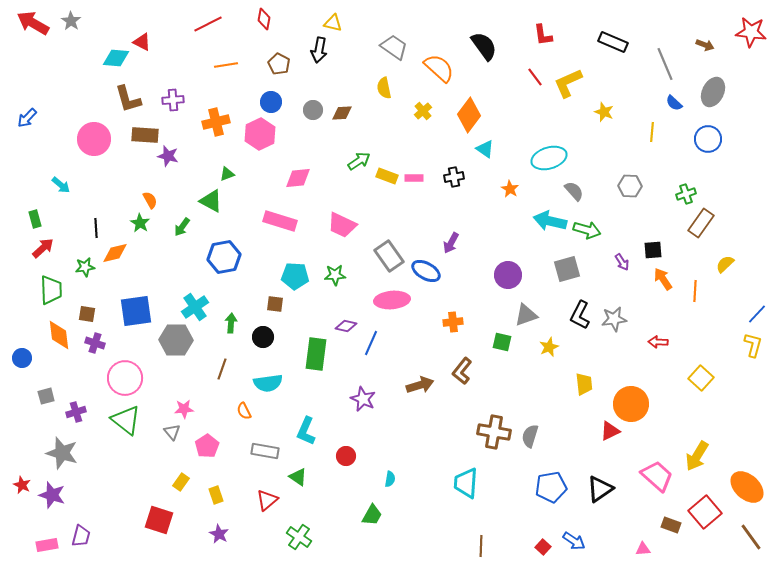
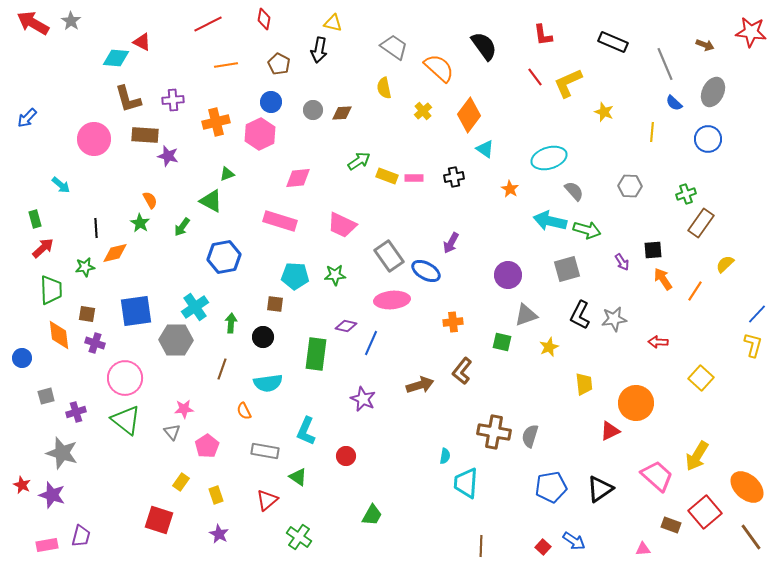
orange line at (695, 291): rotated 30 degrees clockwise
orange circle at (631, 404): moved 5 px right, 1 px up
cyan semicircle at (390, 479): moved 55 px right, 23 px up
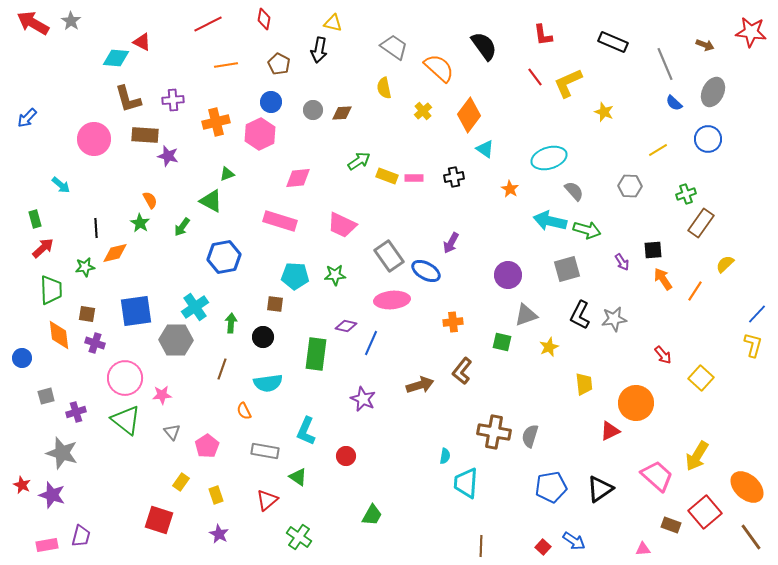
yellow line at (652, 132): moved 6 px right, 18 px down; rotated 54 degrees clockwise
red arrow at (658, 342): moved 5 px right, 13 px down; rotated 132 degrees counterclockwise
pink star at (184, 409): moved 22 px left, 14 px up
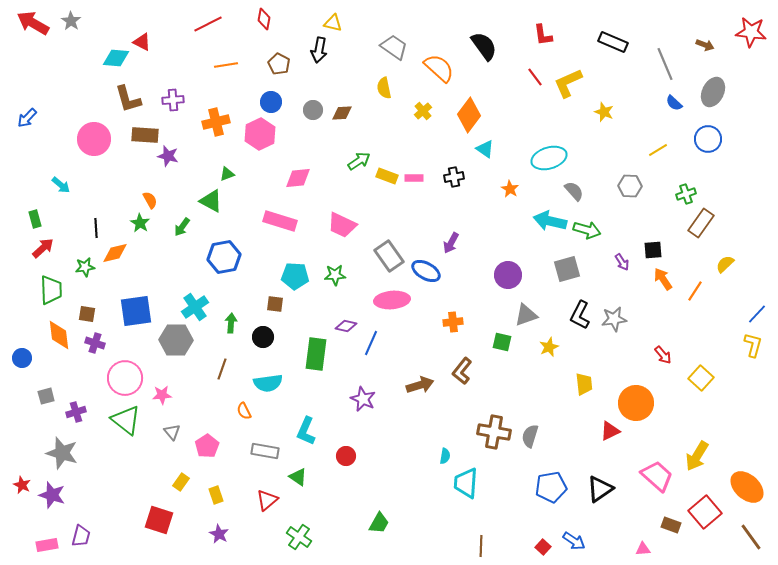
green trapezoid at (372, 515): moved 7 px right, 8 px down
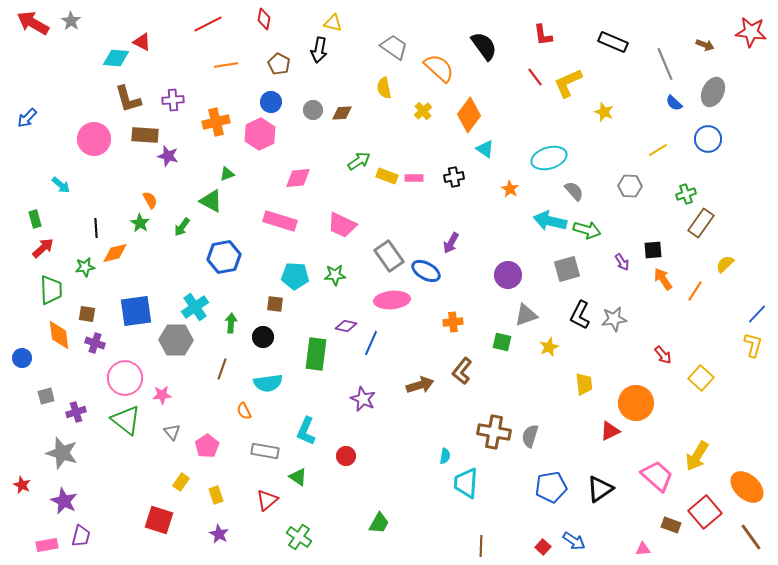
purple star at (52, 495): moved 12 px right, 6 px down; rotated 8 degrees clockwise
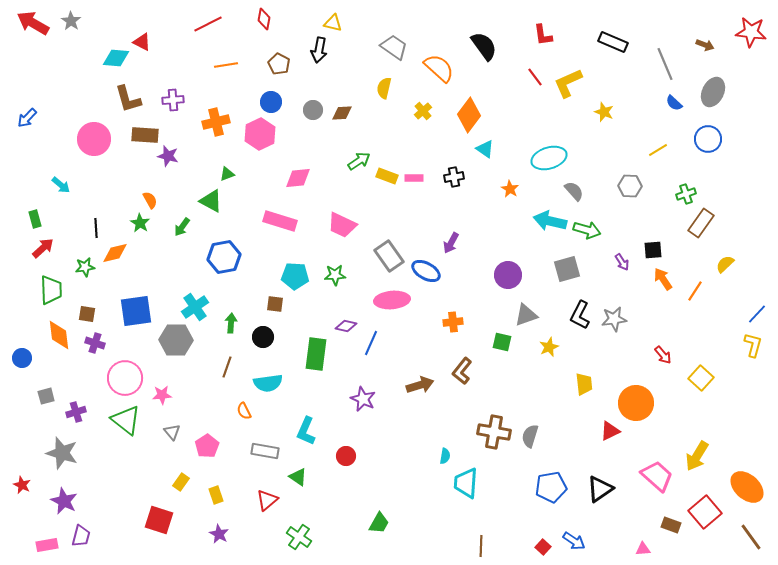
yellow semicircle at (384, 88): rotated 25 degrees clockwise
brown line at (222, 369): moved 5 px right, 2 px up
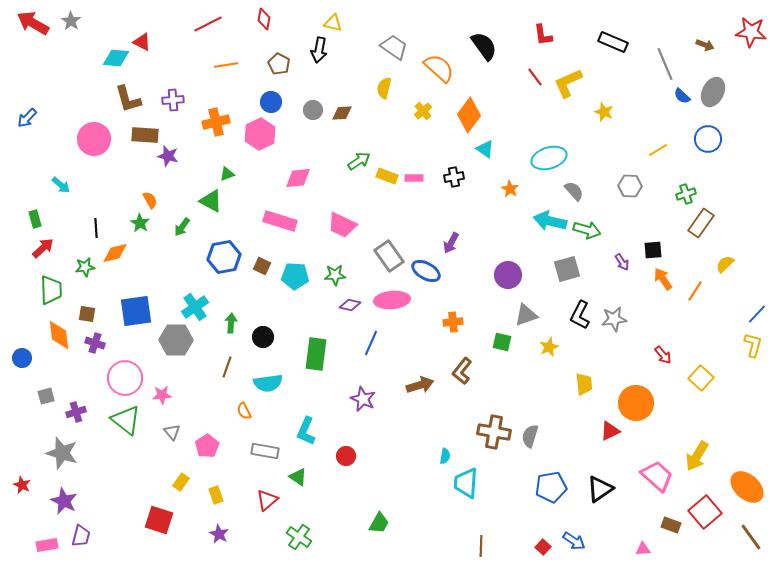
blue semicircle at (674, 103): moved 8 px right, 7 px up
brown square at (275, 304): moved 13 px left, 38 px up; rotated 18 degrees clockwise
purple diamond at (346, 326): moved 4 px right, 21 px up
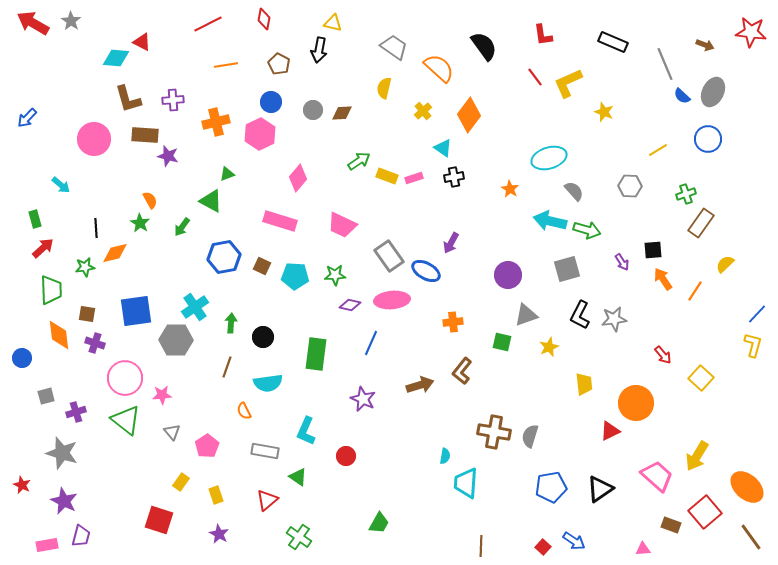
cyan triangle at (485, 149): moved 42 px left, 1 px up
pink diamond at (298, 178): rotated 44 degrees counterclockwise
pink rectangle at (414, 178): rotated 18 degrees counterclockwise
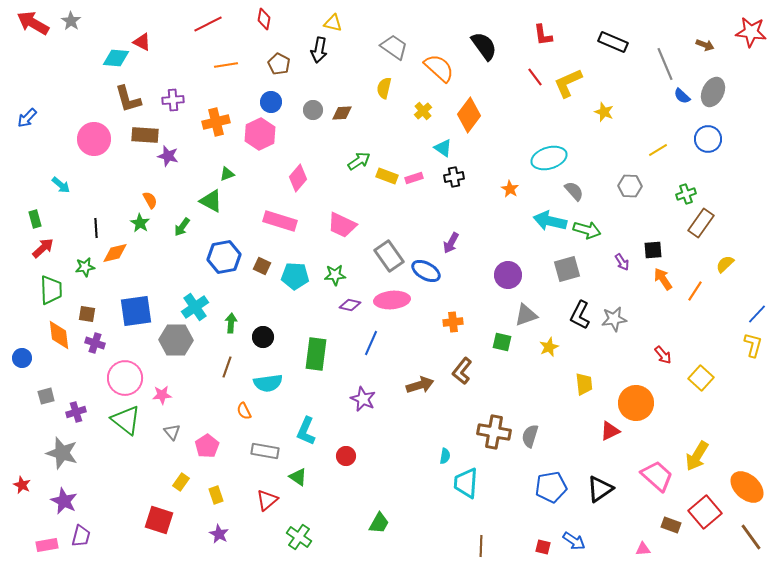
red square at (543, 547): rotated 28 degrees counterclockwise
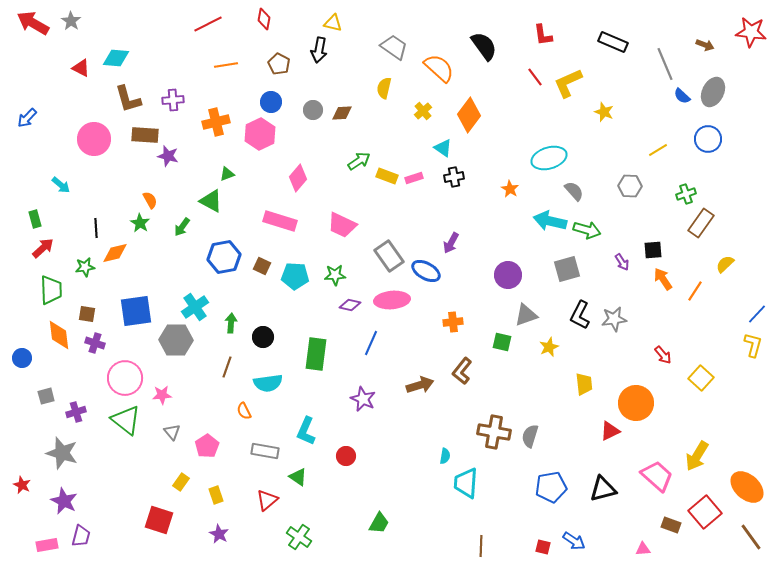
red triangle at (142, 42): moved 61 px left, 26 px down
black triangle at (600, 489): moved 3 px right; rotated 20 degrees clockwise
